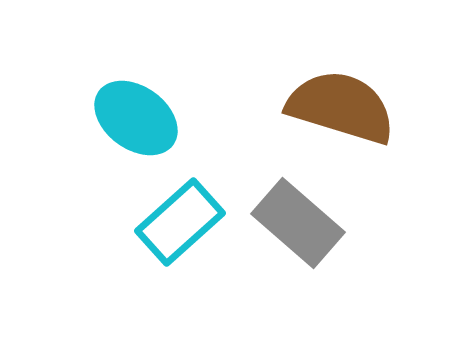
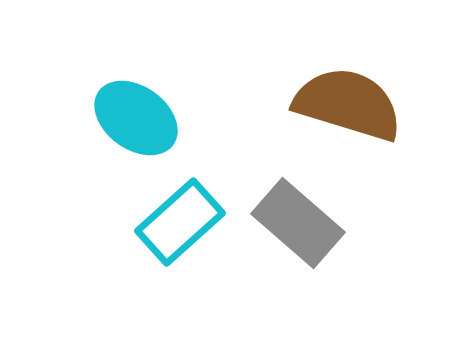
brown semicircle: moved 7 px right, 3 px up
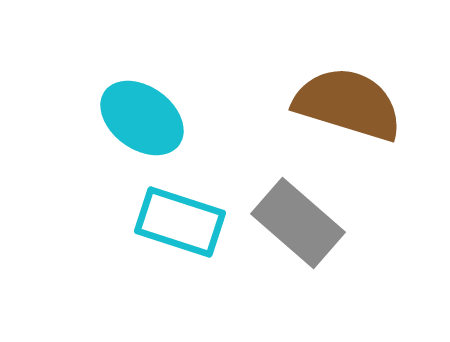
cyan ellipse: moved 6 px right
cyan rectangle: rotated 60 degrees clockwise
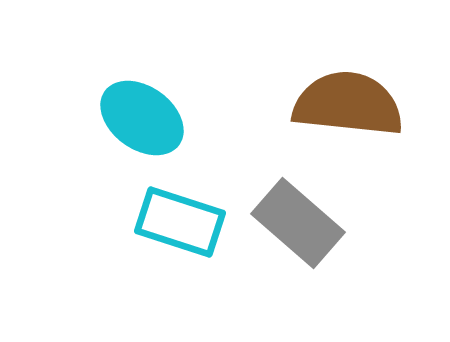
brown semicircle: rotated 11 degrees counterclockwise
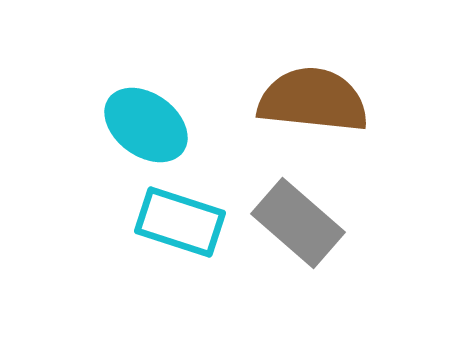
brown semicircle: moved 35 px left, 4 px up
cyan ellipse: moved 4 px right, 7 px down
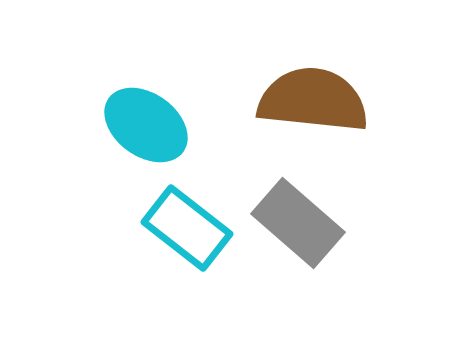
cyan rectangle: moved 7 px right, 6 px down; rotated 20 degrees clockwise
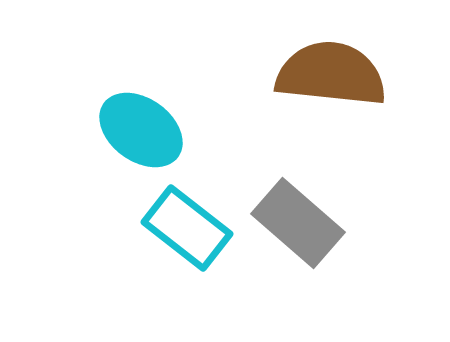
brown semicircle: moved 18 px right, 26 px up
cyan ellipse: moved 5 px left, 5 px down
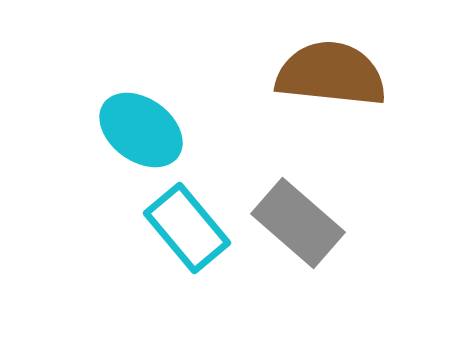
cyan rectangle: rotated 12 degrees clockwise
